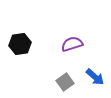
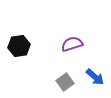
black hexagon: moved 1 px left, 2 px down
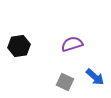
gray square: rotated 30 degrees counterclockwise
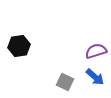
purple semicircle: moved 24 px right, 7 px down
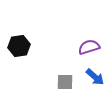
purple semicircle: moved 7 px left, 4 px up
gray square: rotated 24 degrees counterclockwise
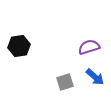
gray square: rotated 18 degrees counterclockwise
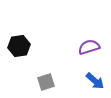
blue arrow: moved 4 px down
gray square: moved 19 px left
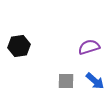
gray square: moved 20 px right, 1 px up; rotated 18 degrees clockwise
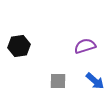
purple semicircle: moved 4 px left, 1 px up
gray square: moved 8 px left
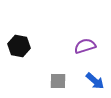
black hexagon: rotated 20 degrees clockwise
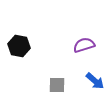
purple semicircle: moved 1 px left, 1 px up
gray square: moved 1 px left, 4 px down
